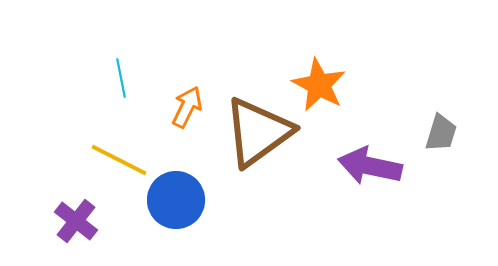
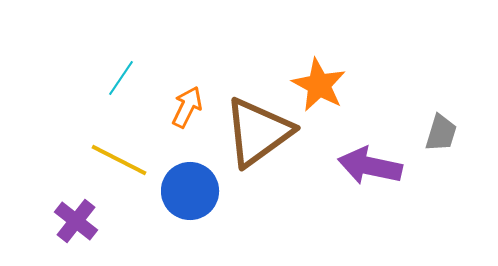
cyan line: rotated 45 degrees clockwise
blue circle: moved 14 px right, 9 px up
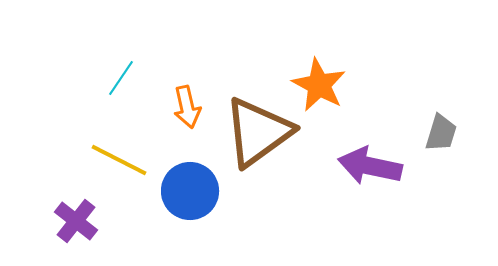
orange arrow: rotated 141 degrees clockwise
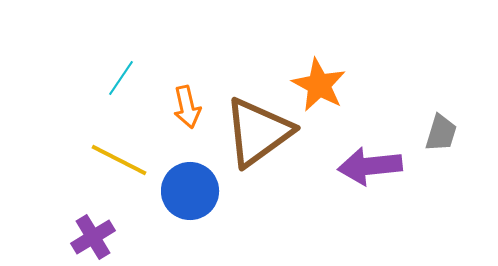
purple arrow: rotated 18 degrees counterclockwise
purple cross: moved 17 px right, 16 px down; rotated 21 degrees clockwise
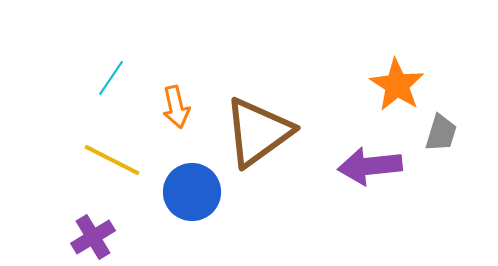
cyan line: moved 10 px left
orange star: moved 78 px right; rotated 4 degrees clockwise
orange arrow: moved 11 px left
yellow line: moved 7 px left
blue circle: moved 2 px right, 1 px down
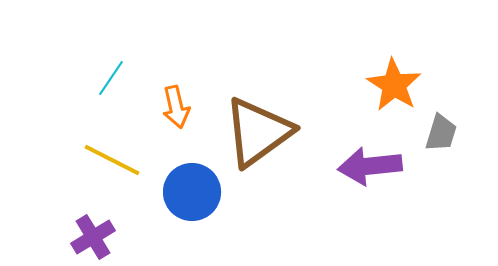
orange star: moved 3 px left
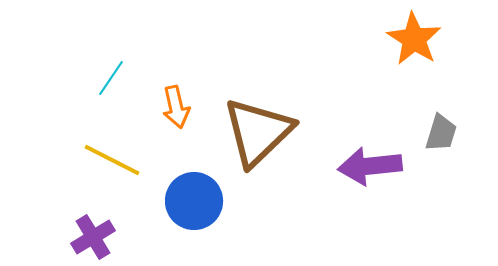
orange star: moved 20 px right, 46 px up
brown triangle: rotated 8 degrees counterclockwise
blue circle: moved 2 px right, 9 px down
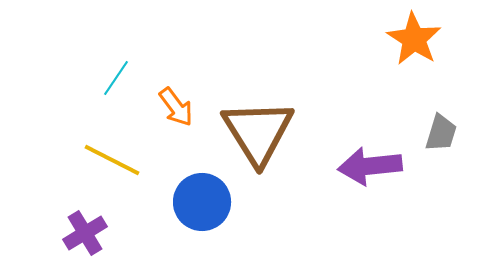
cyan line: moved 5 px right
orange arrow: rotated 24 degrees counterclockwise
brown triangle: rotated 18 degrees counterclockwise
blue circle: moved 8 px right, 1 px down
purple cross: moved 8 px left, 4 px up
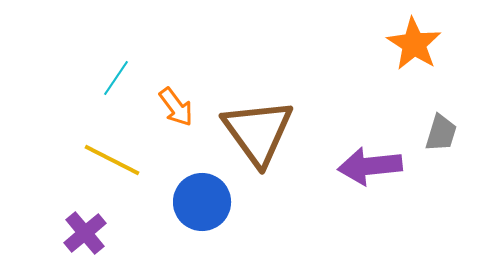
orange star: moved 5 px down
brown triangle: rotated 4 degrees counterclockwise
purple cross: rotated 9 degrees counterclockwise
